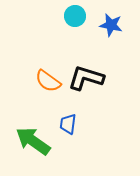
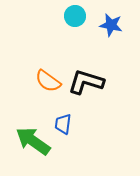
black L-shape: moved 4 px down
blue trapezoid: moved 5 px left
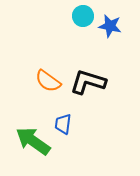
cyan circle: moved 8 px right
blue star: moved 1 px left, 1 px down
black L-shape: moved 2 px right
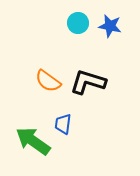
cyan circle: moved 5 px left, 7 px down
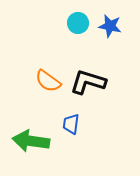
blue trapezoid: moved 8 px right
green arrow: moved 2 px left; rotated 27 degrees counterclockwise
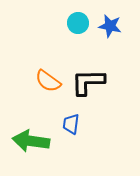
black L-shape: rotated 18 degrees counterclockwise
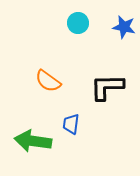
blue star: moved 14 px right, 1 px down
black L-shape: moved 19 px right, 5 px down
green arrow: moved 2 px right
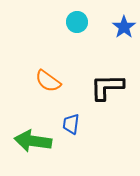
cyan circle: moved 1 px left, 1 px up
blue star: rotated 25 degrees clockwise
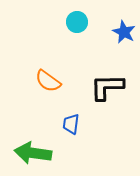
blue star: moved 5 px down; rotated 10 degrees counterclockwise
green arrow: moved 12 px down
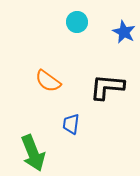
black L-shape: rotated 6 degrees clockwise
green arrow: rotated 120 degrees counterclockwise
